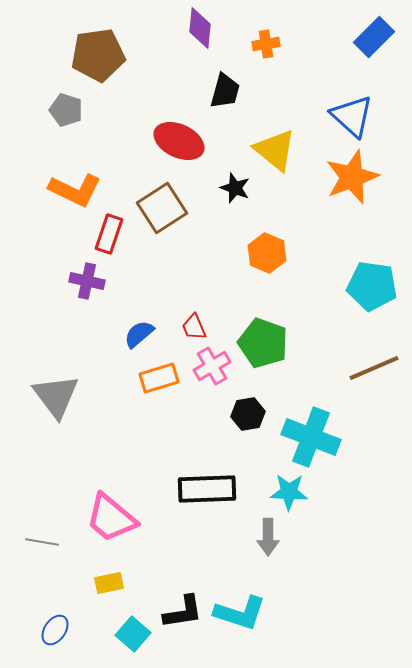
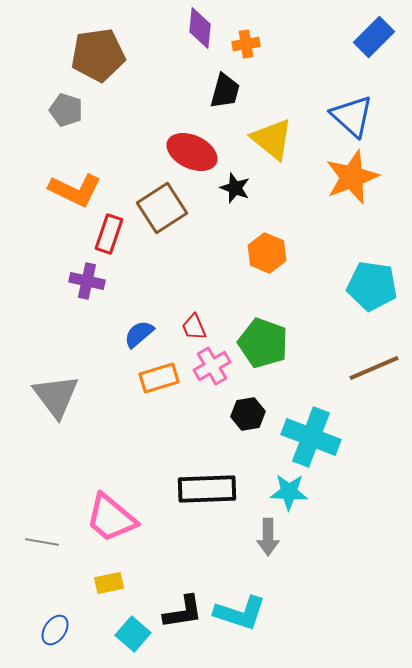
orange cross: moved 20 px left
red ellipse: moved 13 px right, 11 px down
yellow triangle: moved 3 px left, 11 px up
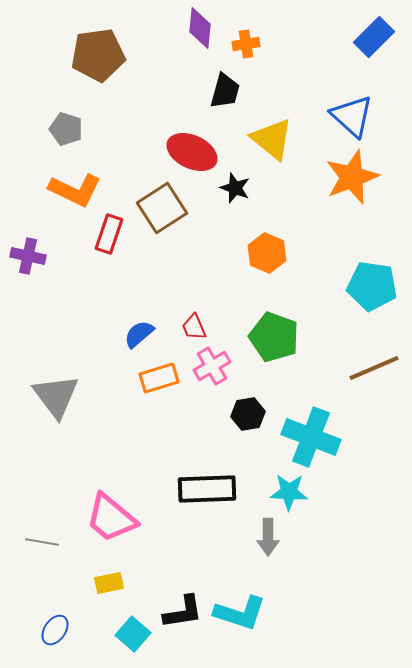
gray pentagon: moved 19 px down
purple cross: moved 59 px left, 25 px up
green pentagon: moved 11 px right, 6 px up
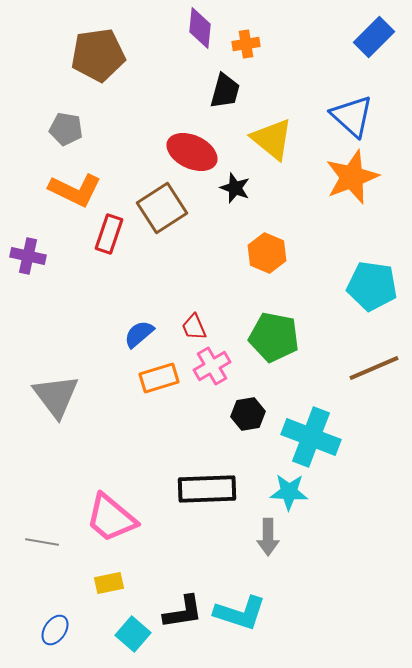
gray pentagon: rotated 8 degrees counterclockwise
green pentagon: rotated 9 degrees counterclockwise
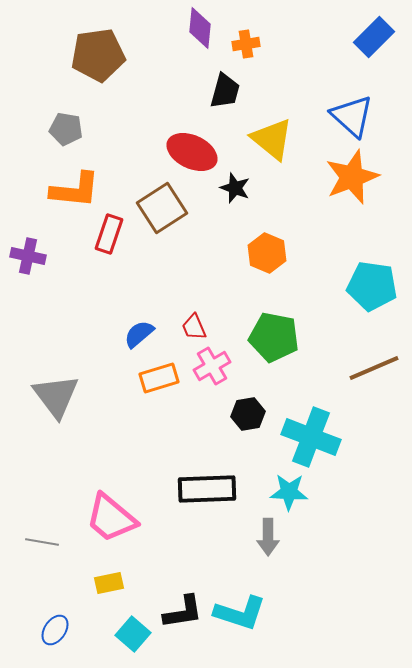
orange L-shape: rotated 20 degrees counterclockwise
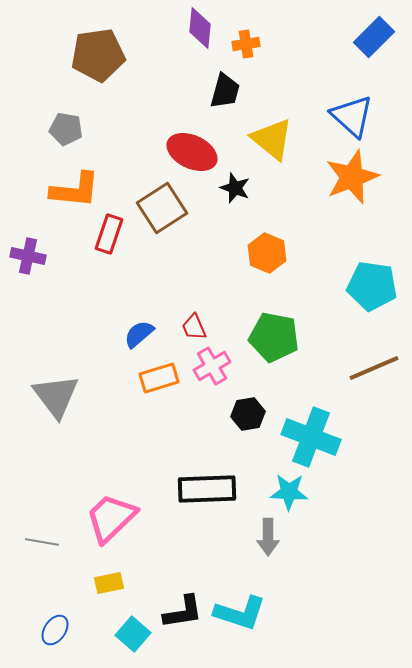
pink trapezoid: rotated 96 degrees clockwise
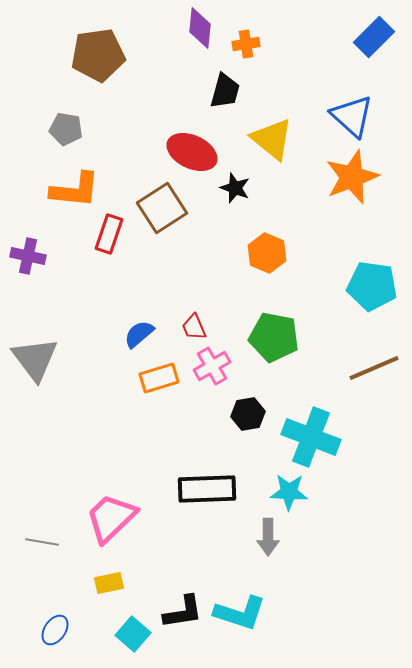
gray triangle: moved 21 px left, 37 px up
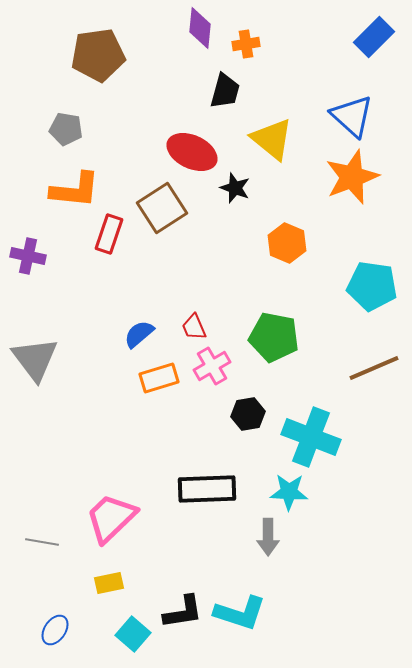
orange hexagon: moved 20 px right, 10 px up
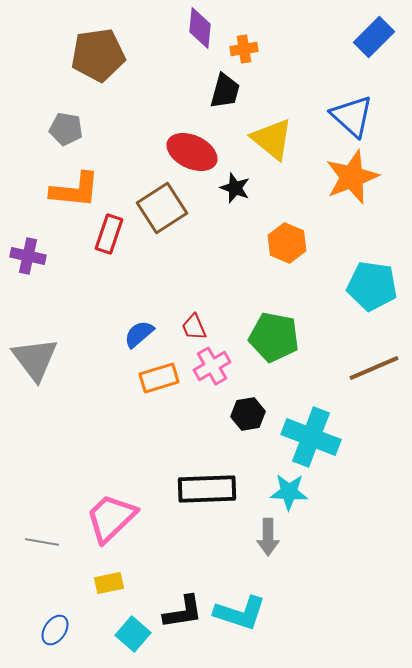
orange cross: moved 2 px left, 5 px down
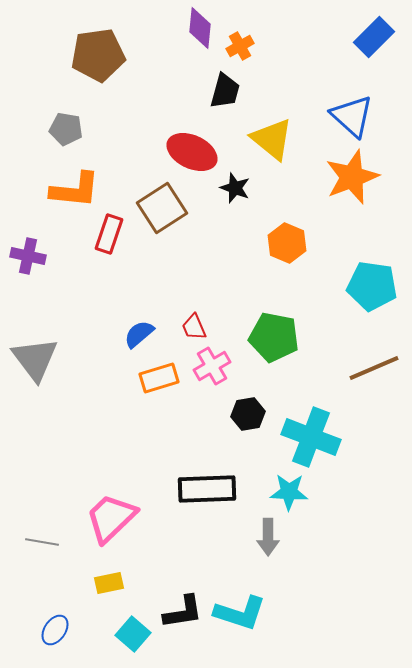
orange cross: moved 4 px left, 3 px up; rotated 20 degrees counterclockwise
